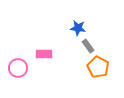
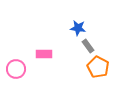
pink circle: moved 2 px left, 1 px down
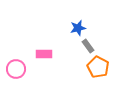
blue star: rotated 21 degrees counterclockwise
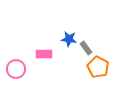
blue star: moved 9 px left, 11 px down; rotated 21 degrees clockwise
gray rectangle: moved 2 px left, 2 px down
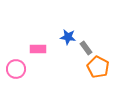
blue star: moved 1 px left, 2 px up
pink rectangle: moved 6 px left, 5 px up
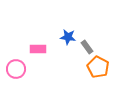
gray rectangle: moved 1 px right, 1 px up
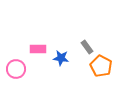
blue star: moved 7 px left, 21 px down
orange pentagon: moved 3 px right, 1 px up
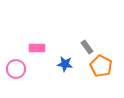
pink rectangle: moved 1 px left, 1 px up
blue star: moved 4 px right, 6 px down
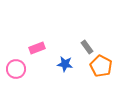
pink rectangle: rotated 21 degrees counterclockwise
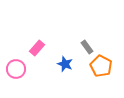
pink rectangle: rotated 28 degrees counterclockwise
blue star: rotated 14 degrees clockwise
